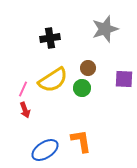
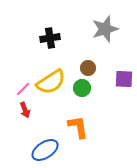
yellow semicircle: moved 2 px left, 2 px down
pink line: rotated 21 degrees clockwise
orange L-shape: moved 3 px left, 14 px up
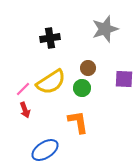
orange L-shape: moved 5 px up
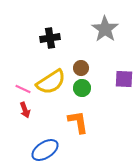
gray star: rotated 20 degrees counterclockwise
brown circle: moved 7 px left
pink line: rotated 70 degrees clockwise
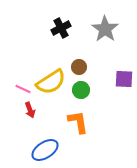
black cross: moved 11 px right, 10 px up; rotated 18 degrees counterclockwise
brown circle: moved 2 px left, 1 px up
green circle: moved 1 px left, 2 px down
red arrow: moved 5 px right
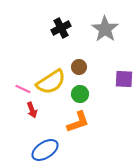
green circle: moved 1 px left, 4 px down
red arrow: moved 2 px right
orange L-shape: rotated 80 degrees clockwise
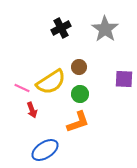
pink line: moved 1 px left, 1 px up
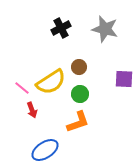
gray star: rotated 20 degrees counterclockwise
pink line: rotated 14 degrees clockwise
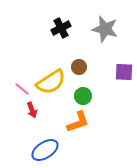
purple square: moved 7 px up
pink line: moved 1 px down
green circle: moved 3 px right, 2 px down
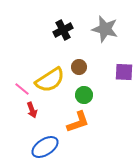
black cross: moved 2 px right, 2 px down
yellow semicircle: moved 1 px left, 2 px up
green circle: moved 1 px right, 1 px up
blue ellipse: moved 3 px up
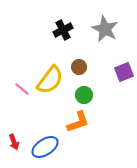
gray star: rotated 12 degrees clockwise
purple square: rotated 24 degrees counterclockwise
yellow semicircle: rotated 20 degrees counterclockwise
red arrow: moved 18 px left, 32 px down
